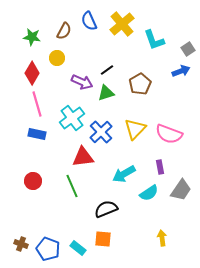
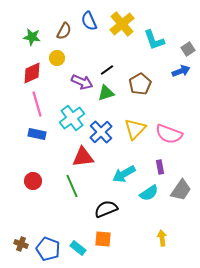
red diamond: rotated 35 degrees clockwise
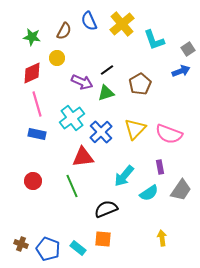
cyan arrow: moved 2 px down; rotated 20 degrees counterclockwise
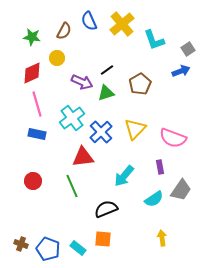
pink semicircle: moved 4 px right, 4 px down
cyan semicircle: moved 5 px right, 6 px down
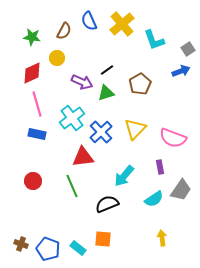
black semicircle: moved 1 px right, 5 px up
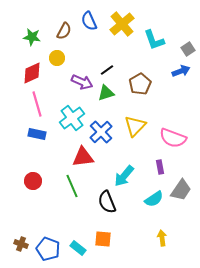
yellow triangle: moved 3 px up
black semicircle: moved 2 px up; rotated 90 degrees counterclockwise
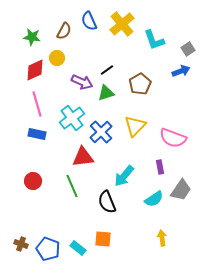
red diamond: moved 3 px right, 3 px up
